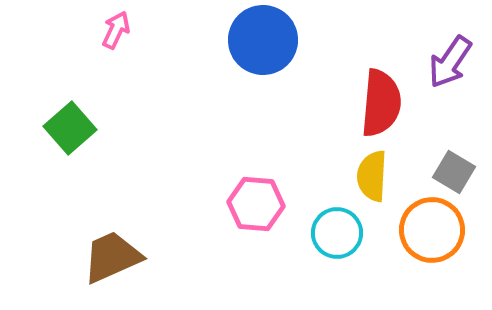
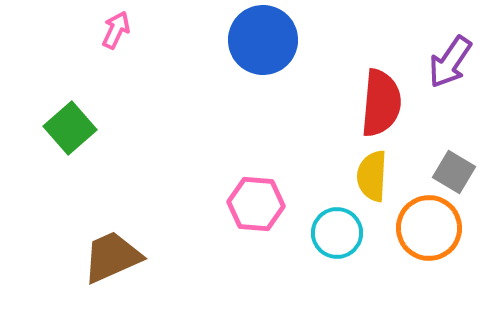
orange circle: moved 3 px left, 2 px up
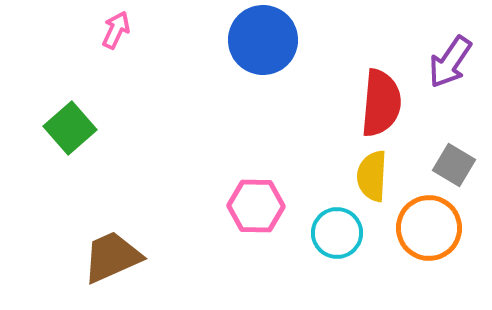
gray square: moved 7 px up
pink hexagon: moved 2 px down; rotated 4 degrees counterclockwise
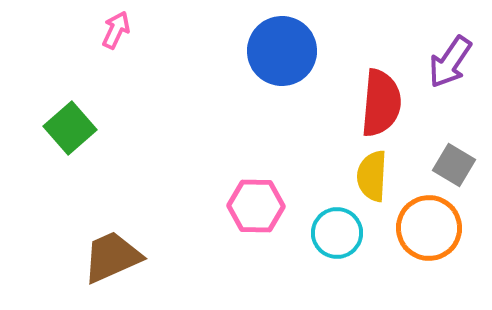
blue circle: moved 19 px right, 11 px down
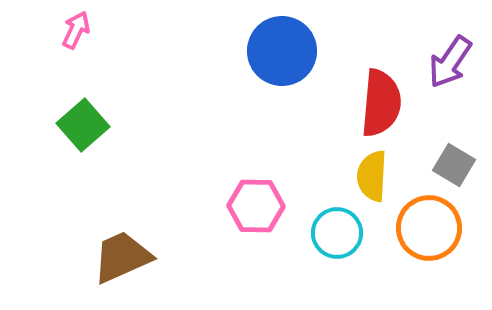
pink arrow: moved 40 px left
green square: moved 13 px right, 3 px up
brown trapezoid: moved 10 px right
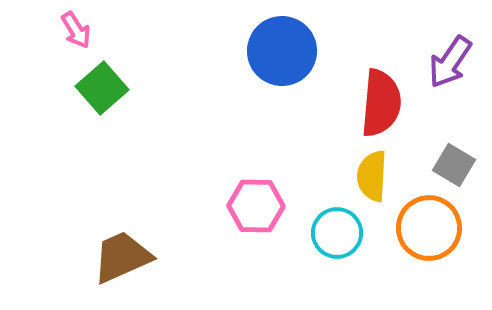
pink arrow: rotated 123 degrees clockwise
green square: moved 19 px right, 37 px up
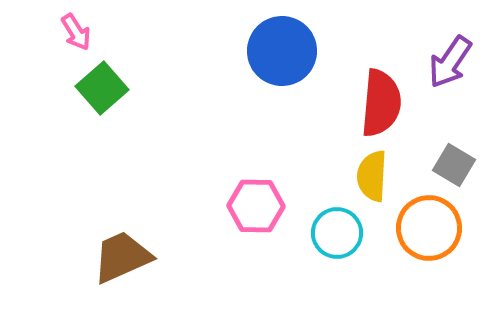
pink arrow: moved 2 px down
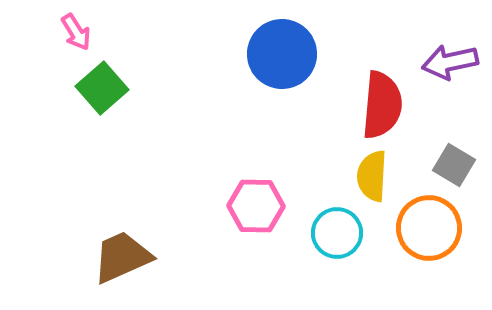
blue circle: moved 3 px down
purple arrow: rotated 44 degrees clockwise
red semicircle: moved 1 px right, 2 px down
